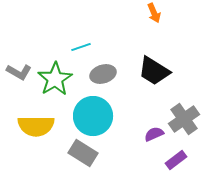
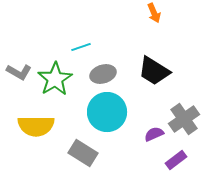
cyan circle: moved 14 px right, 4 px up
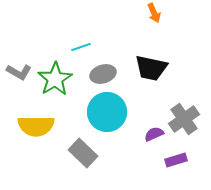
black trapezoid: moved 3 px left, 3 px up; rotated 20 degrees counterclockwise
gray rectangle: rotated 12 degrees clockwise
purple rectangle: rotated 20 degrees clockwise
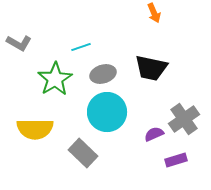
gray L-shape: moved 29 px up
yellow semicircle: moved 1 px left, 3 px down
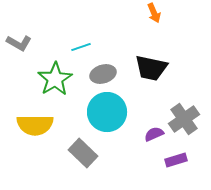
yellow semicircle: moved 4 px up
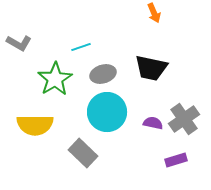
purple semicircle: moved 1 px left, 11 px up; rotated 36 degrees clockwise
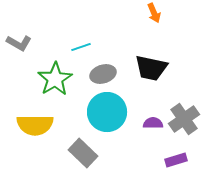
purple semicircle: rotated 12 degrees counterclockwise
